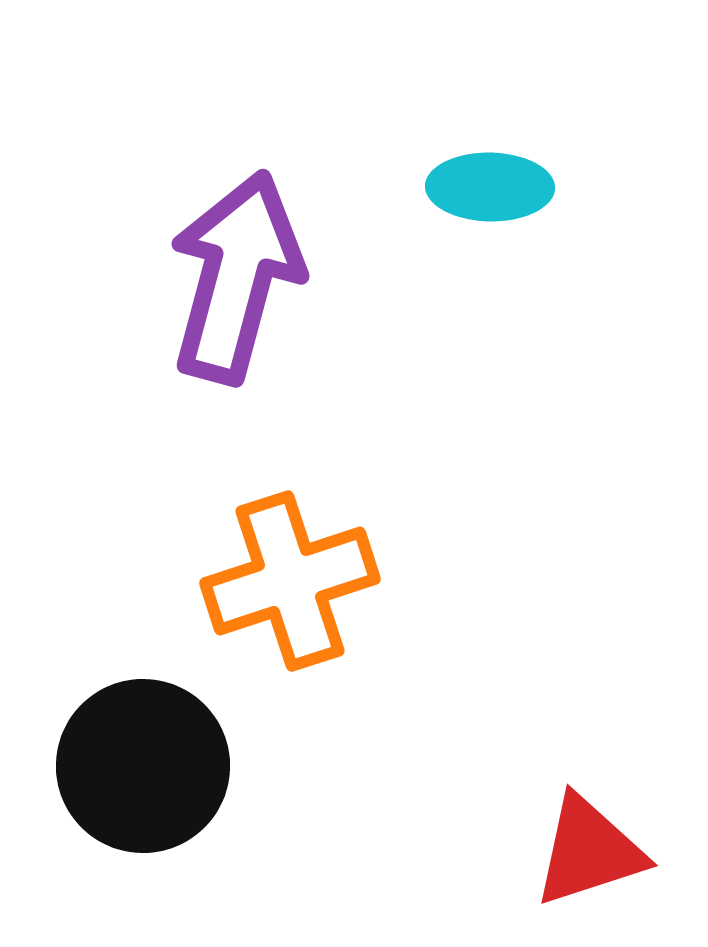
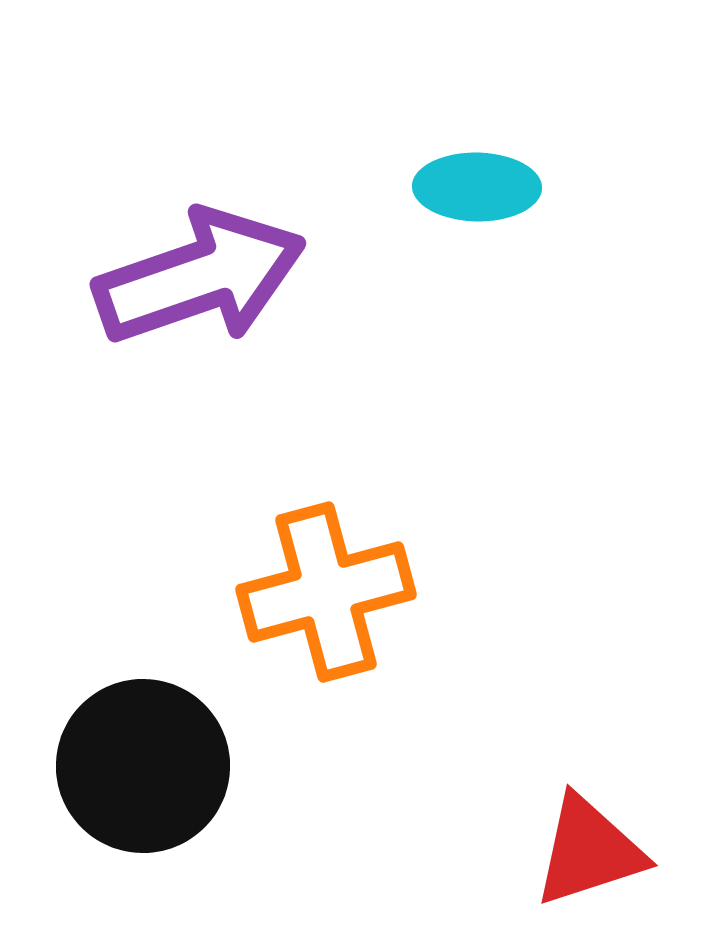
cyan ellipse: moved 13 px left
purple arrow: moved 36 px left; rotated 56 degrees clockwise
orange cross: moved 36 px right, 11 px down; rotated 3 degrees clockwise
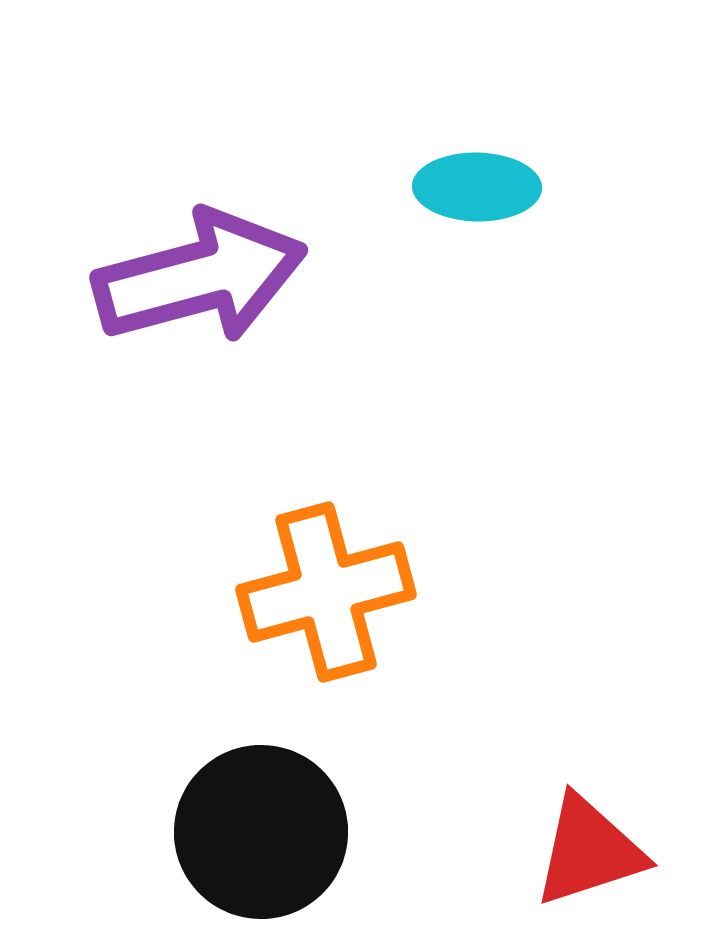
purple arrow: rotated 4 degrees clockwise
black circle: moved 118 px right, 66 px down
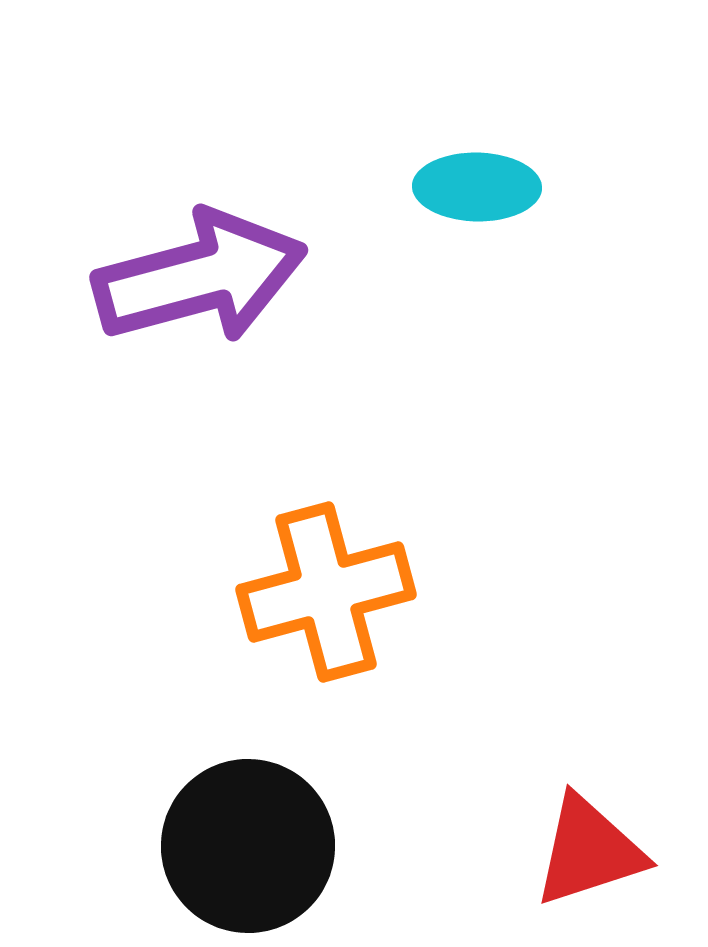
black circle: moved 13 px left, 14 px down
